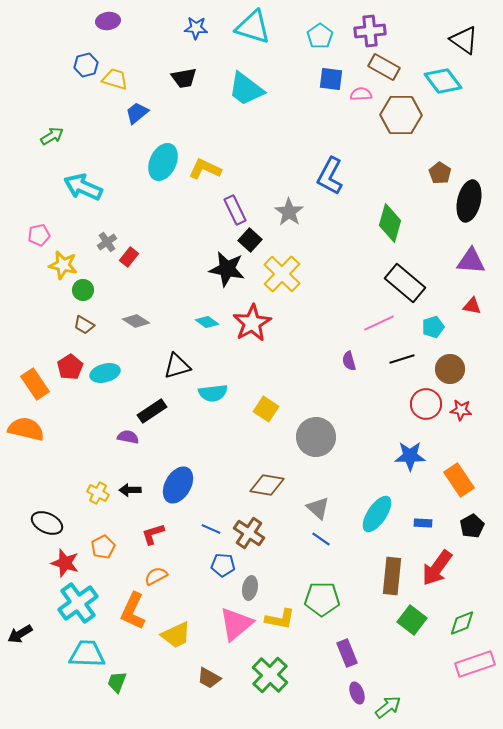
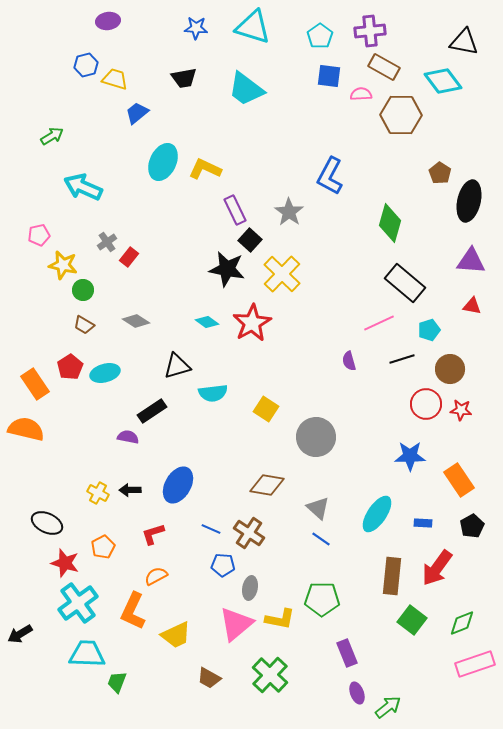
black triangle at (464, 40): moved 2 px down; rotated 24 degrees counterclockwise
blue square at (331, 79): moved 2 px left, 3 px up
cyan pentagon at (433, 327): moved 4 px left, 3 px down
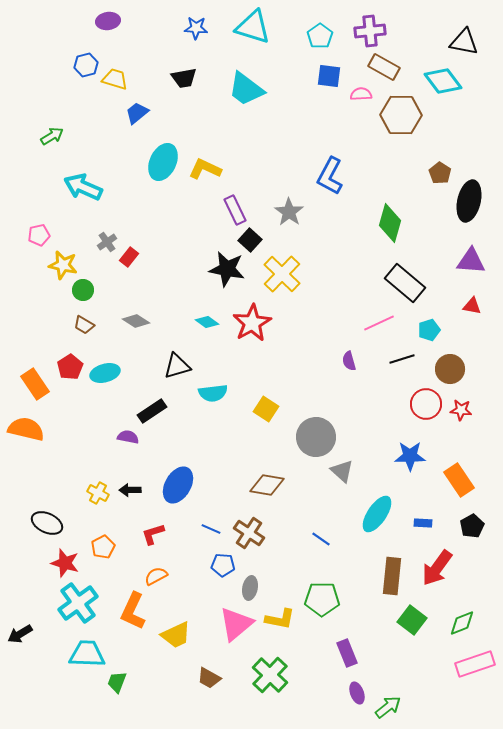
gray triangle at (318, 508): moved 24 px right, 37 px up
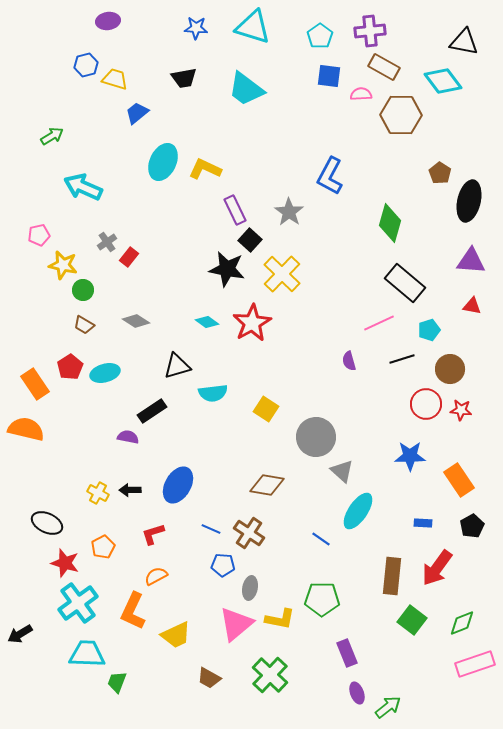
cyan ellipse at (377, 514): moved 19 px left, 3 px up
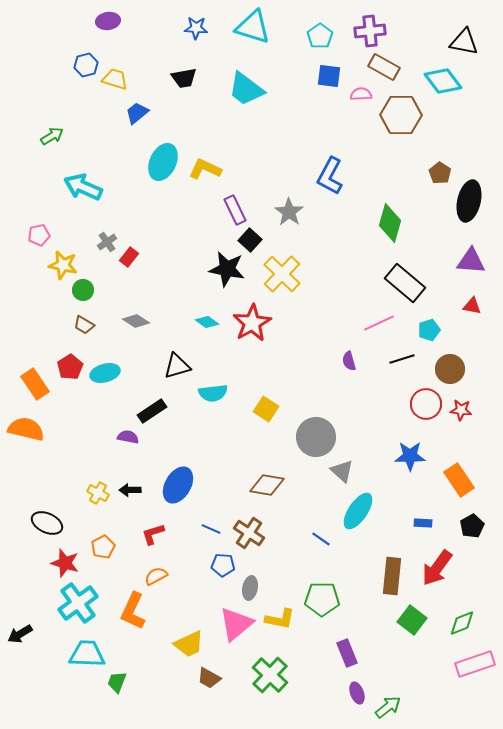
yellow trapezoid at (176, 635): moved 13 px right, 9 px down
